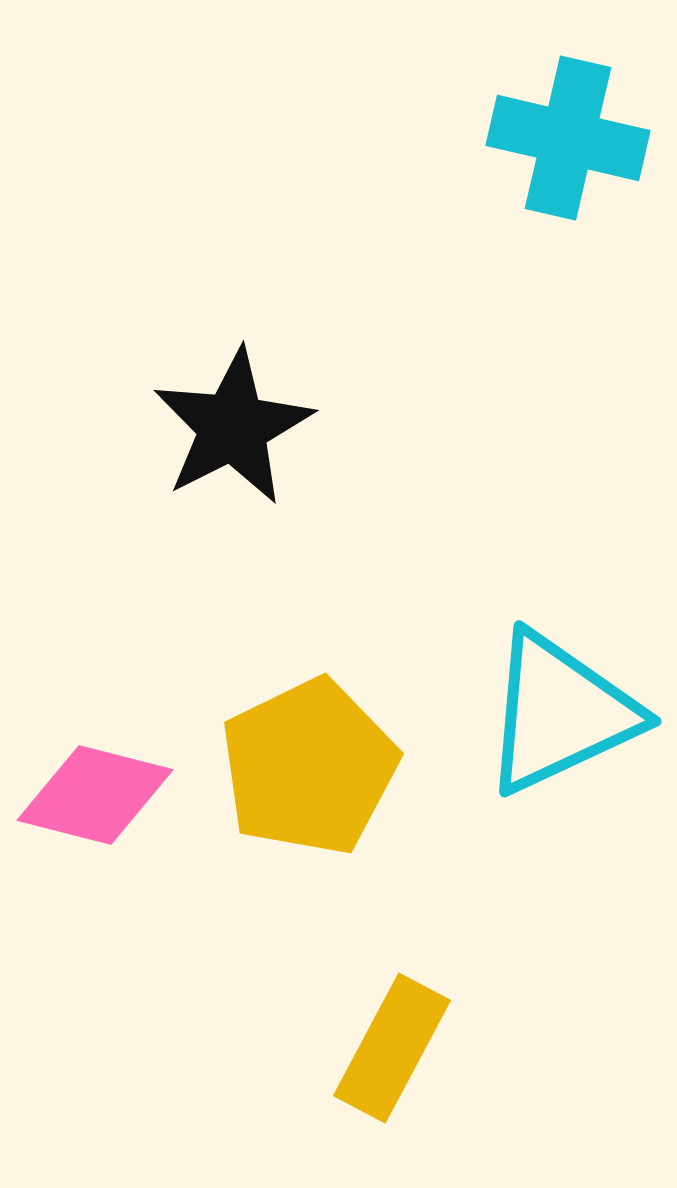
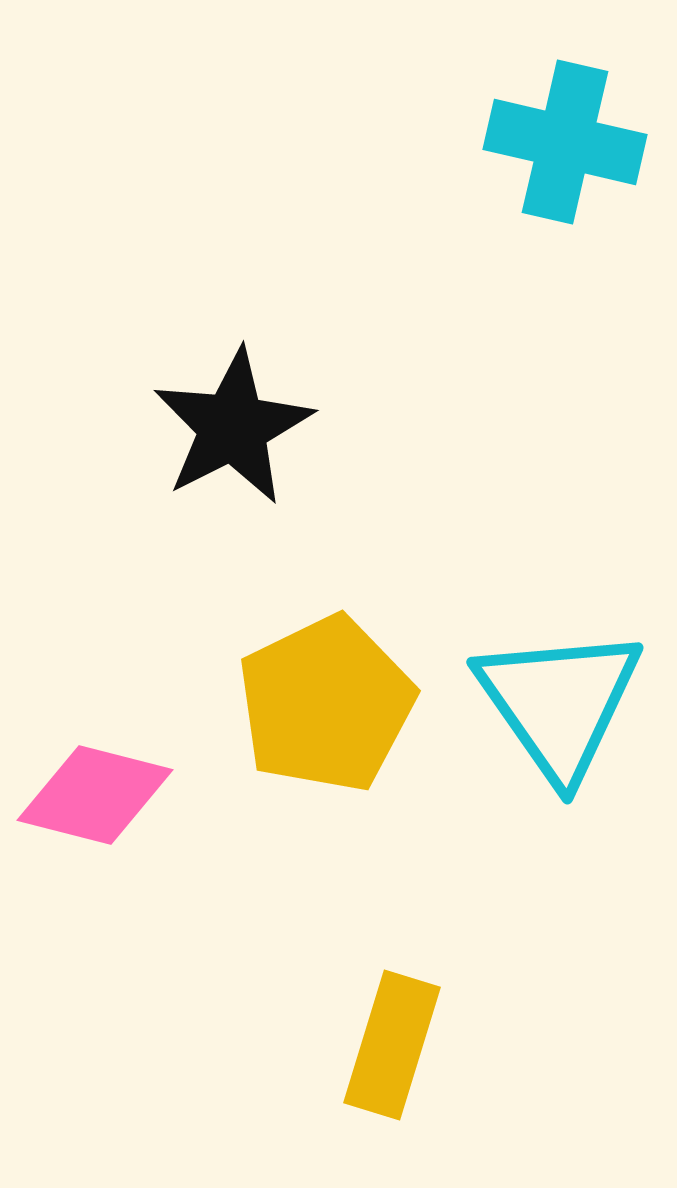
cyan cross: moved 3 px left, 4 px down
cyan triangle: moved 1 px left, 10 px up; rotated 40 degrees counterclockwise
yellow pentagon: moved 17 px right, 63 px up
yellow rectangle: moved 3 px up; rotated 11 degrees counterclockwise
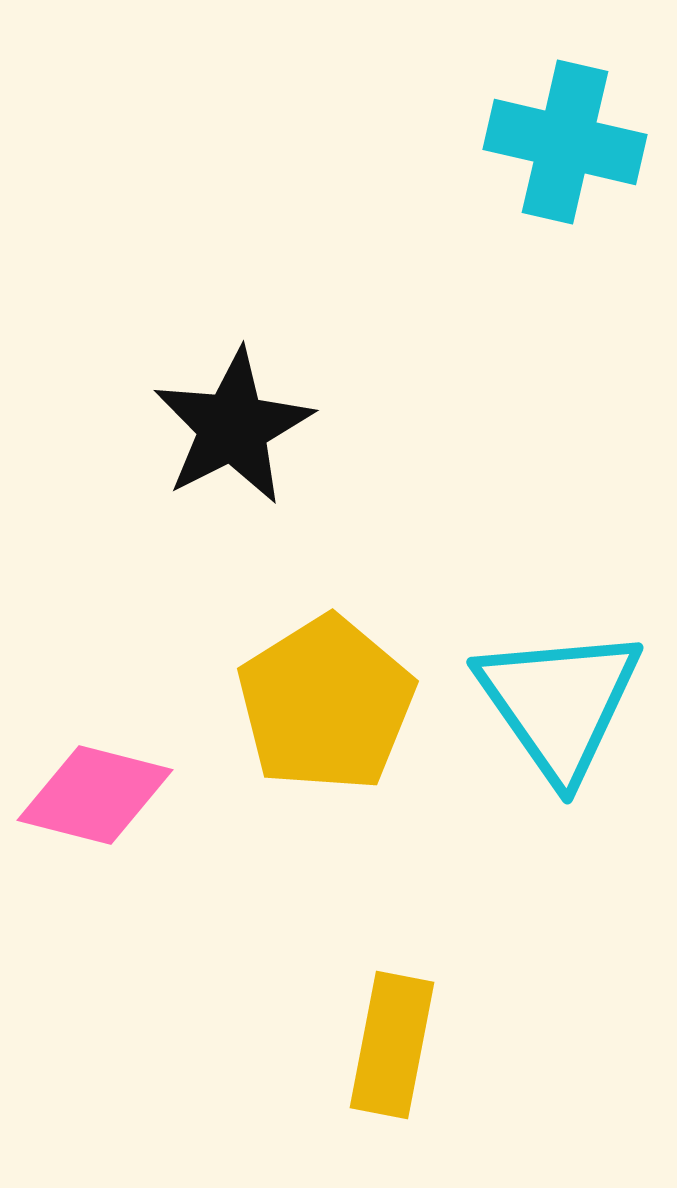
yellow pentagon: rotated 6 degrees counterclockwise
yellow rectangle: rotated 6 degrees counterclockwise
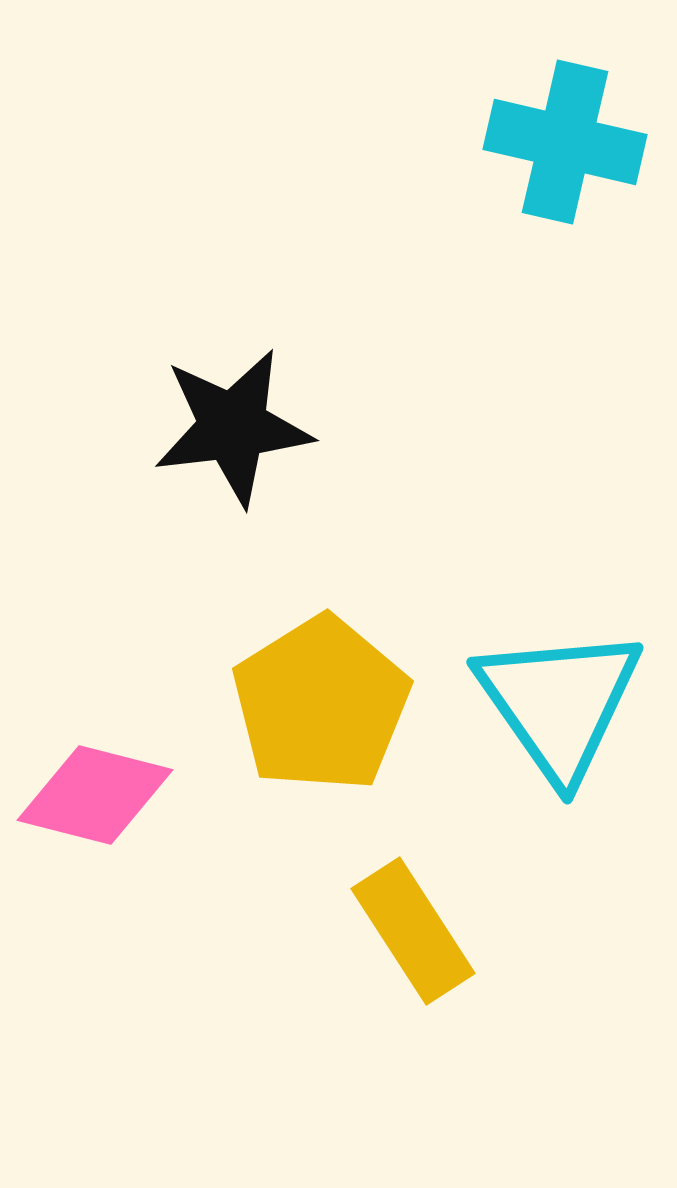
black star: rotated 20 degrees clockwise
yellow pentagon: moved 5 px left
yellow rectangle: moved 21 px right, 114 px up; rotated 44 degrees counterclockwise
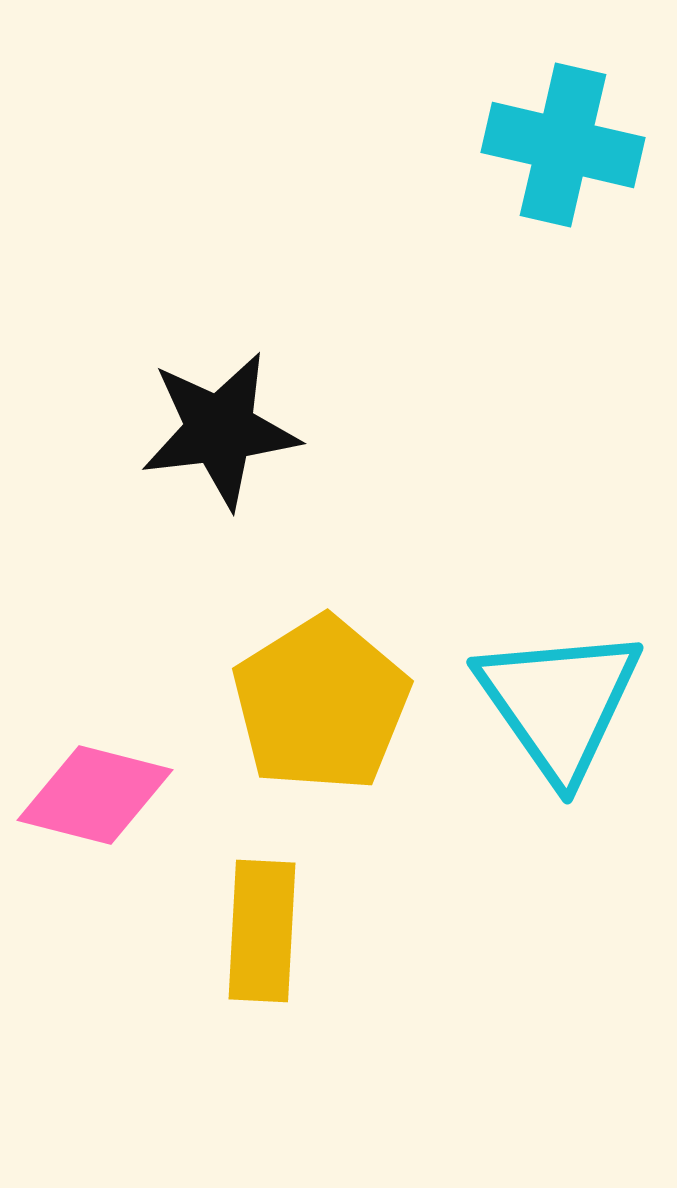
cyan cross: moved 2 px left, 3 px down
black star: moved 13 px left, 3 px down
yellow rectangle: moved 151 px left; rotated 36 degrees clockwise
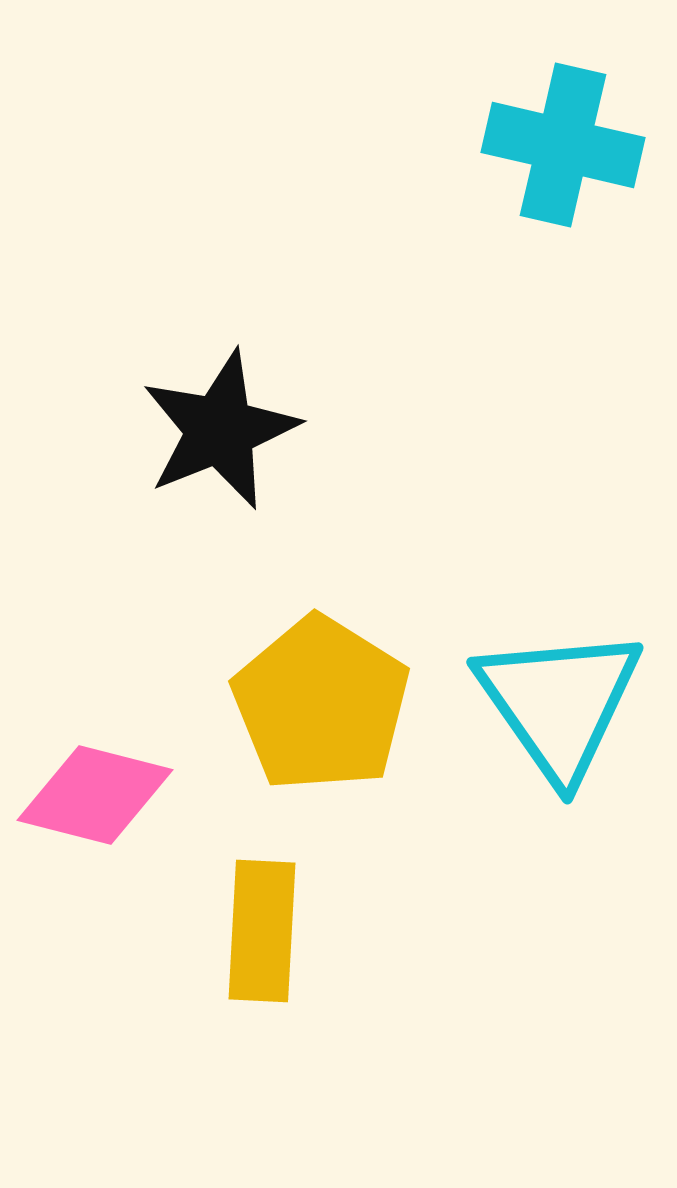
black star: rotated 15 degrees counterclockwise
yellow pentagon: rotated 8 degrees counterclockwise
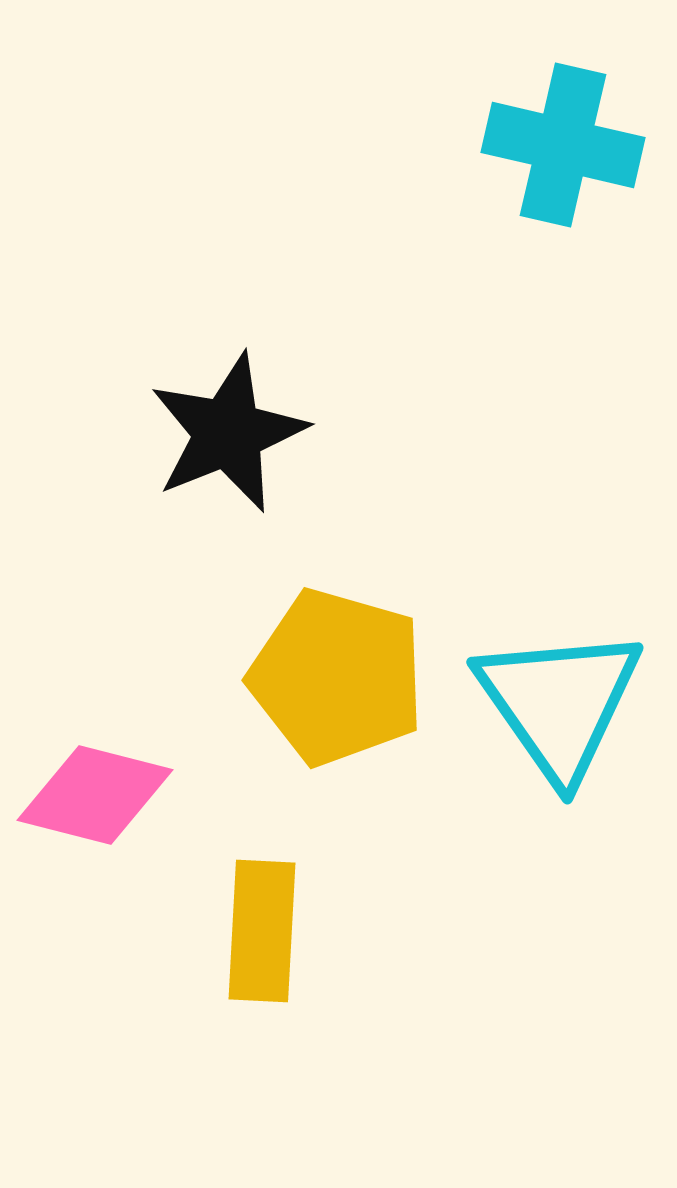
black star: moved 8 px right, 3 px down
yellow pentagon: moved 16 px right, 27 px up; rotated 16 degrees counterclockwise
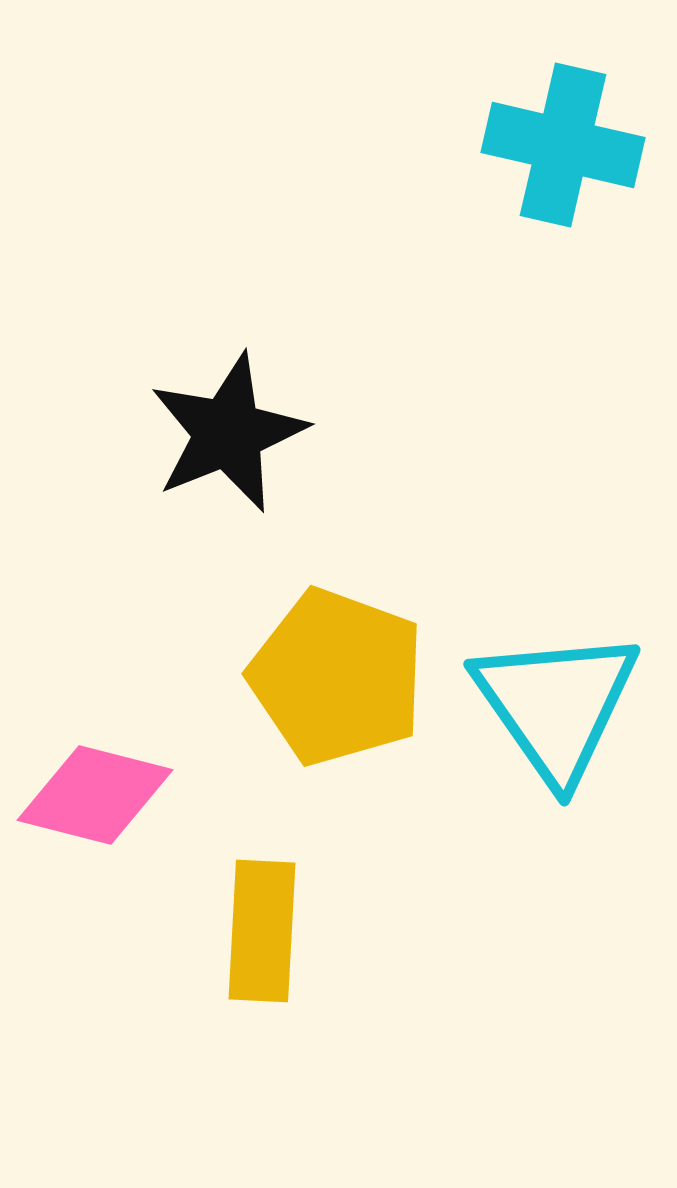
yellow pentagon: rotated 4 degrees clockwise
cyan triangle: moved 3 px left, 2 px down
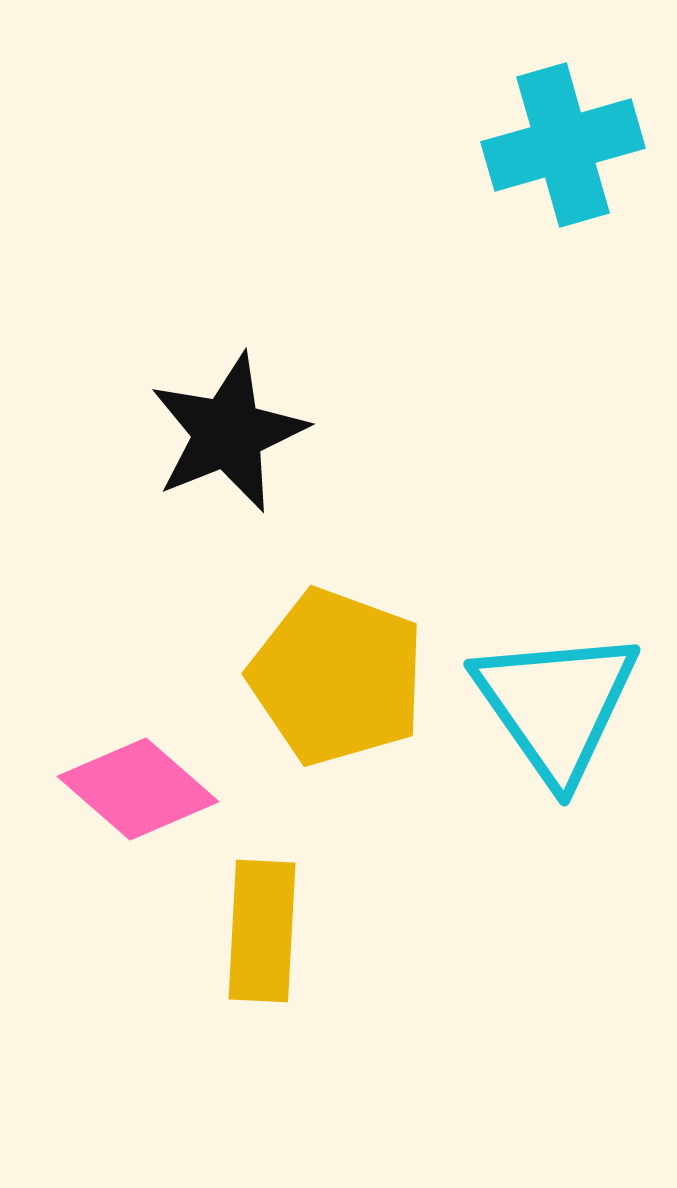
cyan cross: rotated 29 degrees counterclockwise
pink diamond: moved 43 px right, 6 px up; rotated 27 degrees clockwise
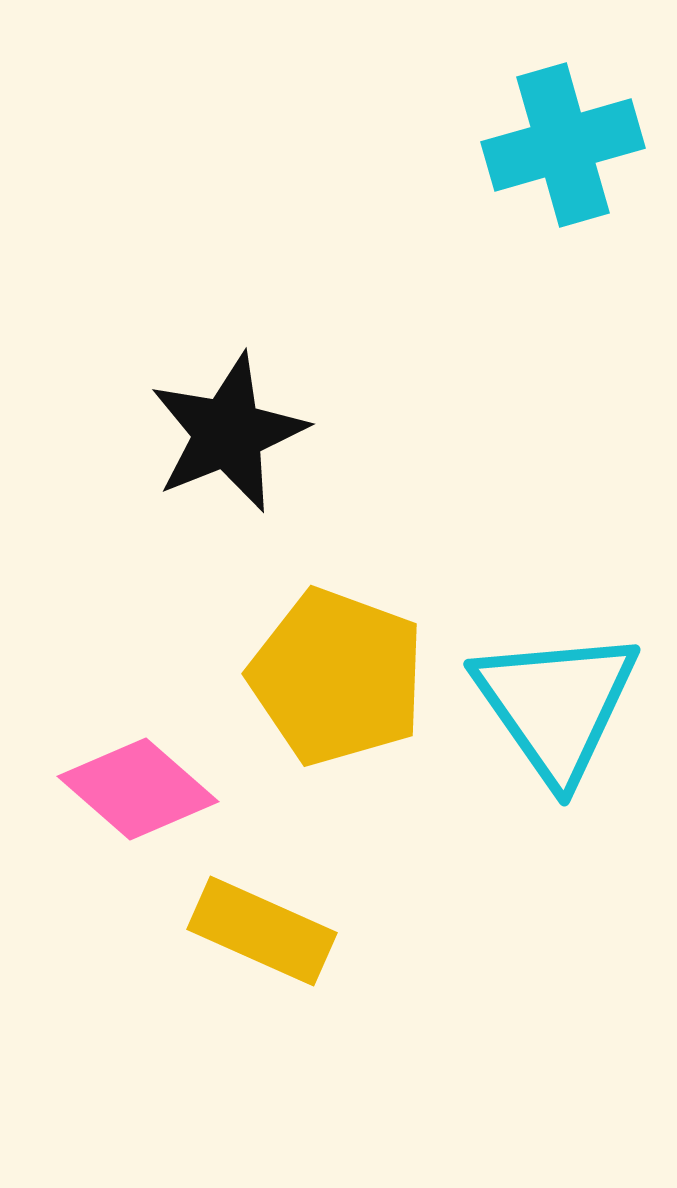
yellow rectangle: rotated 69 degrees counterclockwise
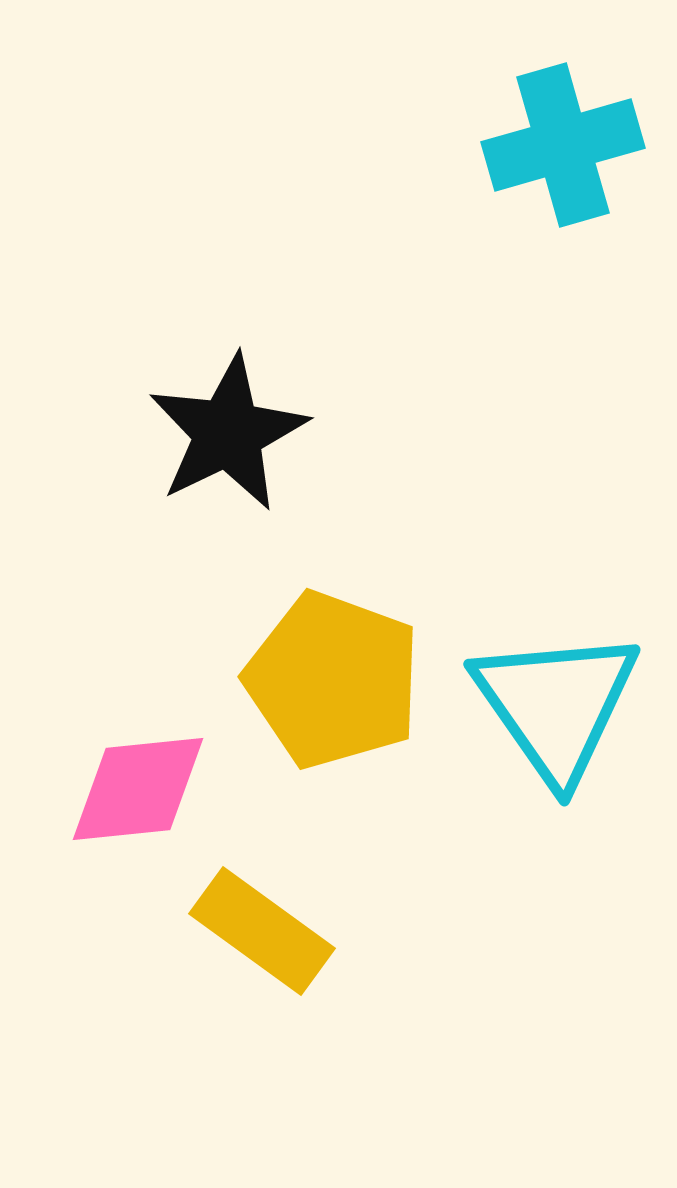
black star: rotated 4 degrees counterclockwise
yellow pentagon: moved 4 px left, 3 px down
pink diamond: rotated 47 degrees counterclockwise
yellow rectangle: rotated 12 degrees clockwise
